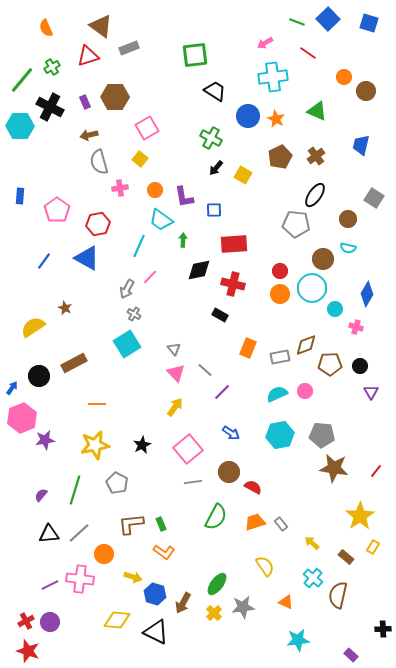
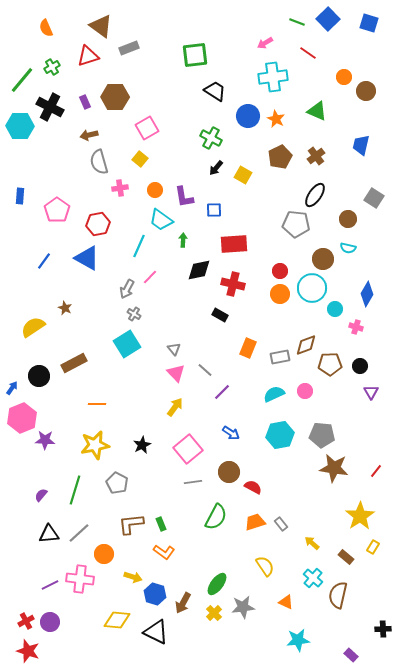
cyan semicircle at (277, 394): moved 3 px left
purple star at (45, 440): rotated 12 degrees clockwise
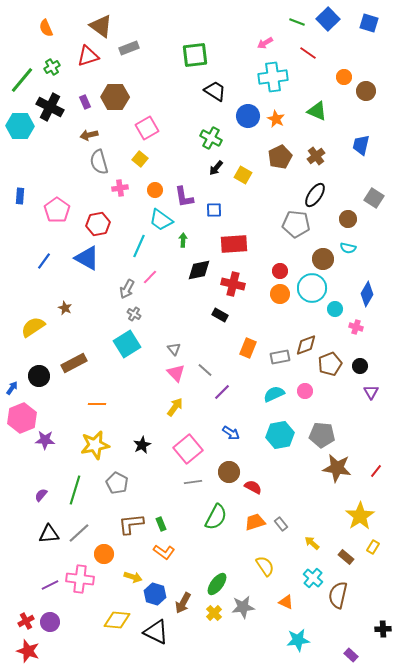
brown pentagon at (330, 364): rotated 20 degrees counterclockwise
brown star at (334, 468): moved 3 px right
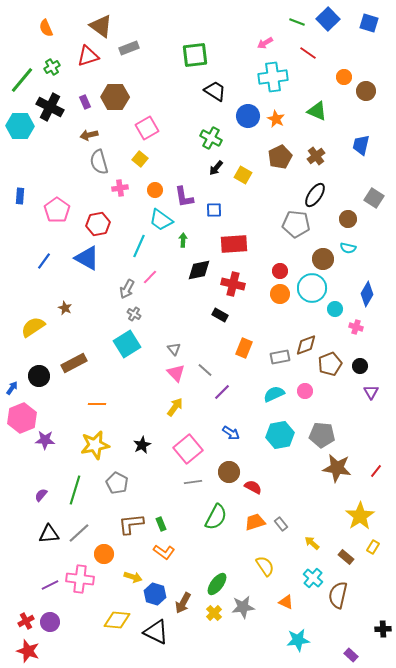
orange rectangle at (248, 348): moved 4 px left
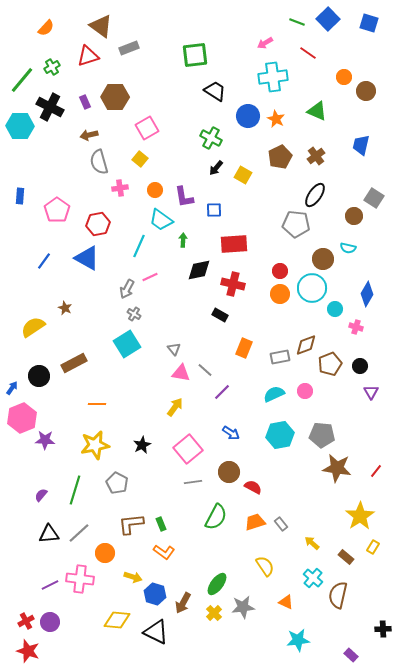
orange semicircle at (46, 28): rotated 114 degrees counterclockwise
brown circle at (348, 219): moved 6 px right, 3 px up
pink line at (150, 277): rotated 21 degrees clockwise
pink triangle at (176, 373): moved 5 px right; rotated 36 degrees counterclockwise
orange circle at (104, 554): moved 1 px right, 1 px up
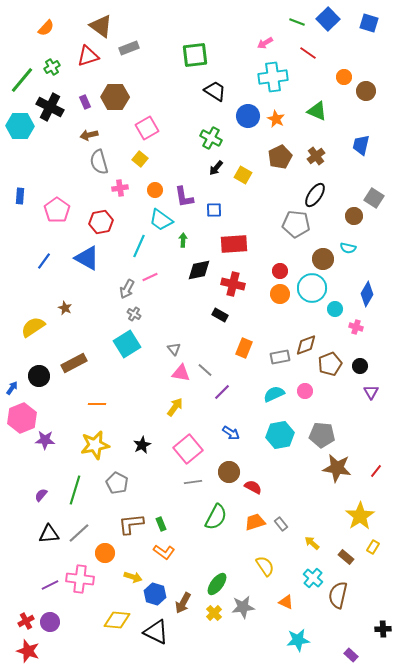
red hexagon at (98, 224): moved 3 px right, 2 px up
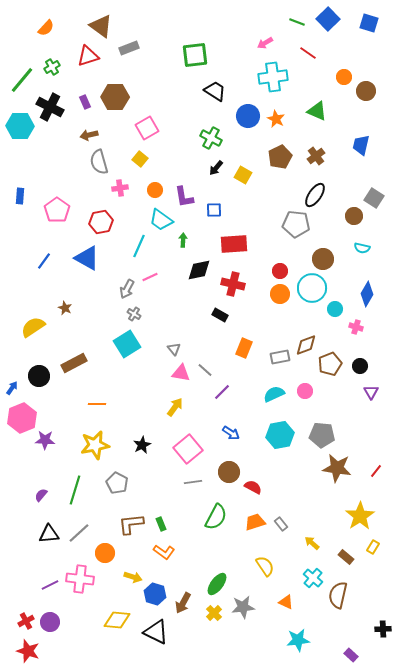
cyan semicircle at (348, 248): moved 14 px right
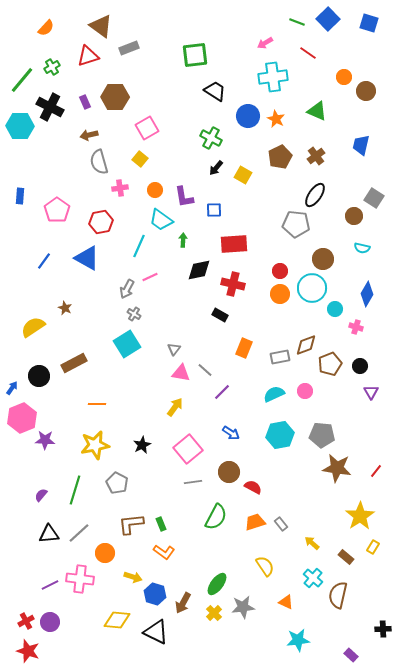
gray triangle at (174, 349): rotated 16 degrees clockwise
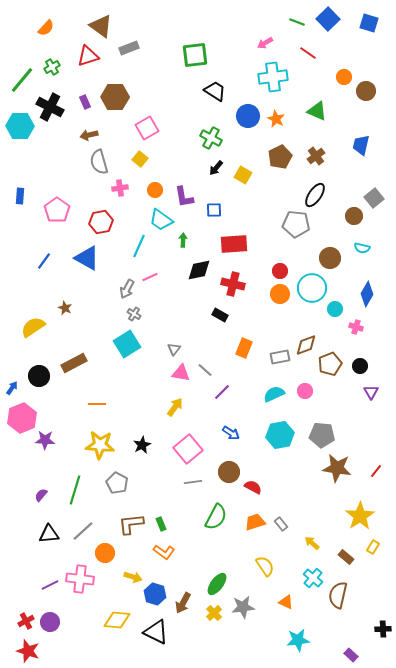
gray square at (374, 198): rotated 18 degrees clockwise
brown circle at (323, 259): moved 7 px right, 1 px up
yellow star at (95, 445): moved 5 px right; rotated 16 degrees clockwise
gray line at (79, 533): moved 4 px right, 2 px up
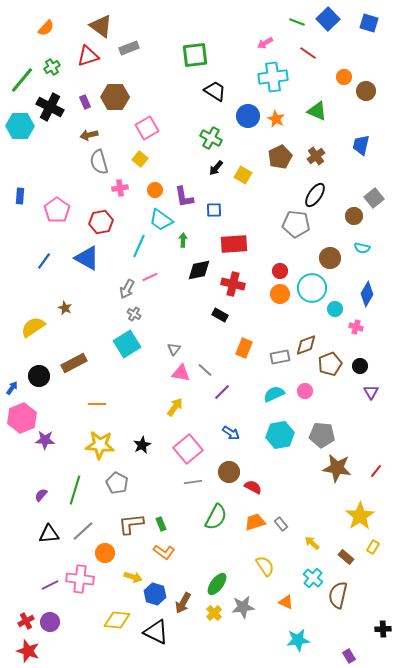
purple rectangle at (351, 655): moved 2 px left, 1 px down; rotated 16 degrees clockwise
